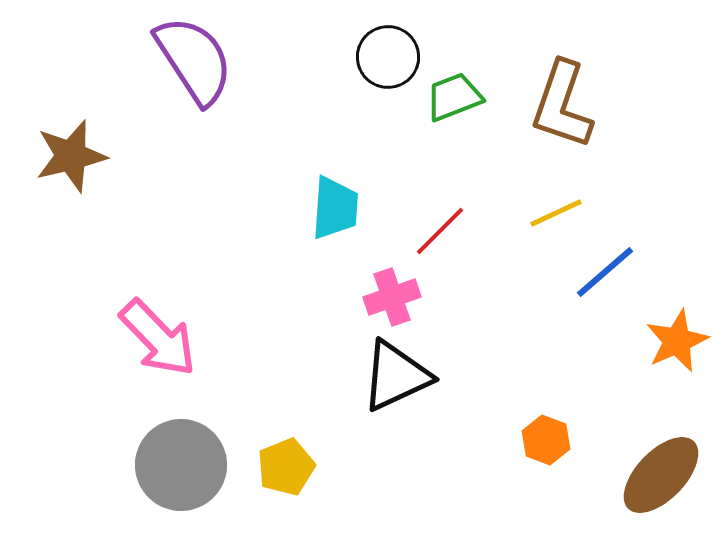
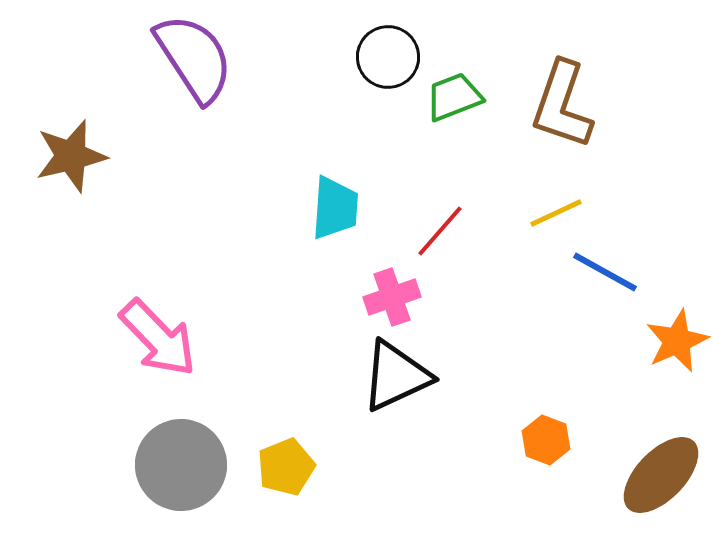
purple semicircle: moved 2 px up
red line: rotated 4 degrees counterclockwise
blue line: rotated 70 degrees clockwise
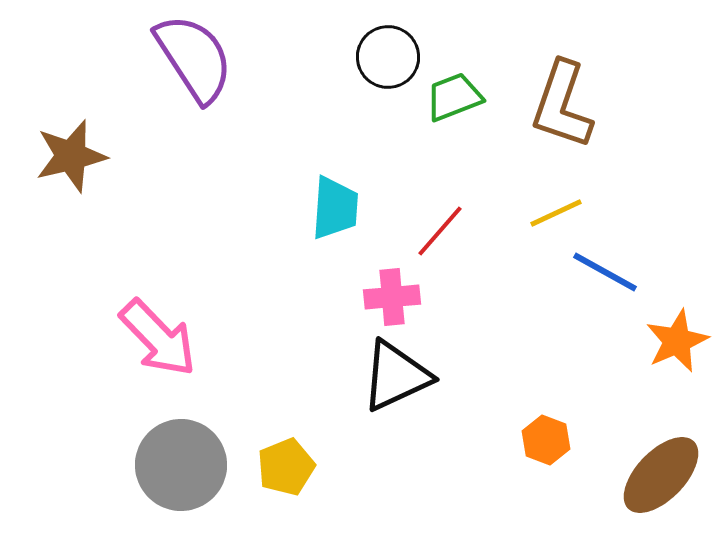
pink cross: rotated 14 degrees clockwise
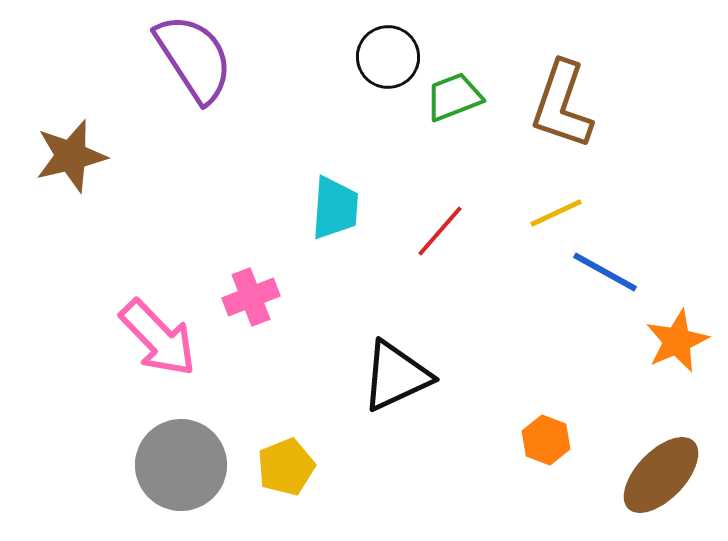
pink cross: moved 141 px left; rotated 16 degrees counterclockwise
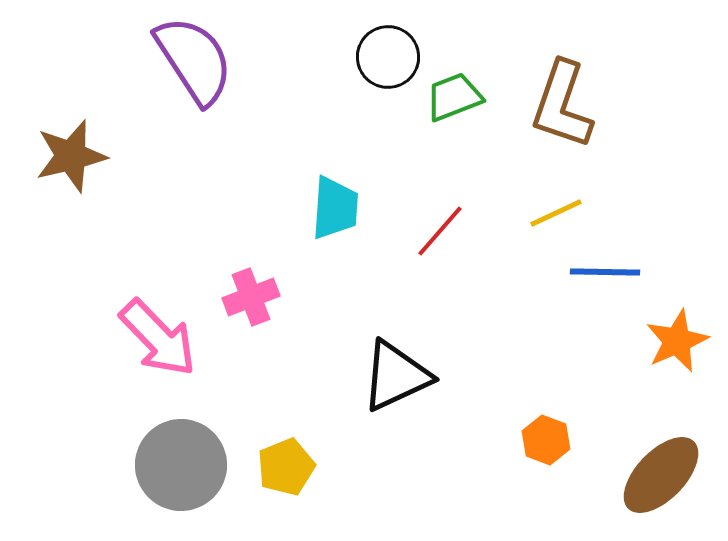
purple semicircle: moved 2 px down
blue line: rotated 28 degrees counterclockwise
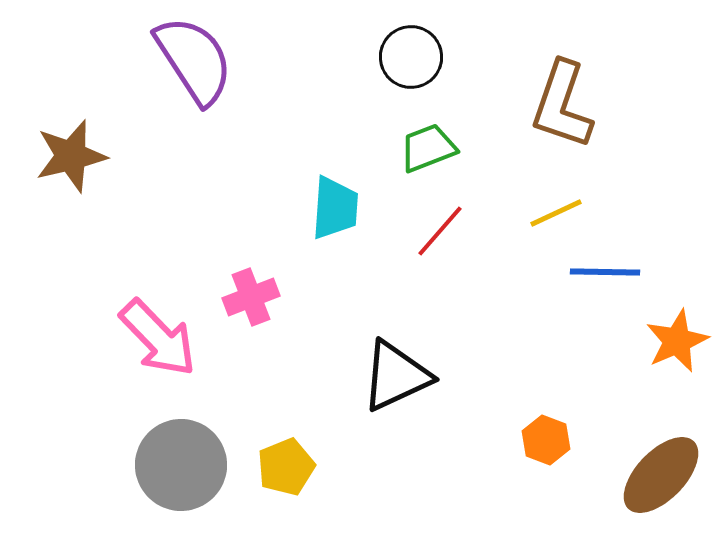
black circle: moved 23 px right
green trapezoid: moved 26 px left, 51 px down
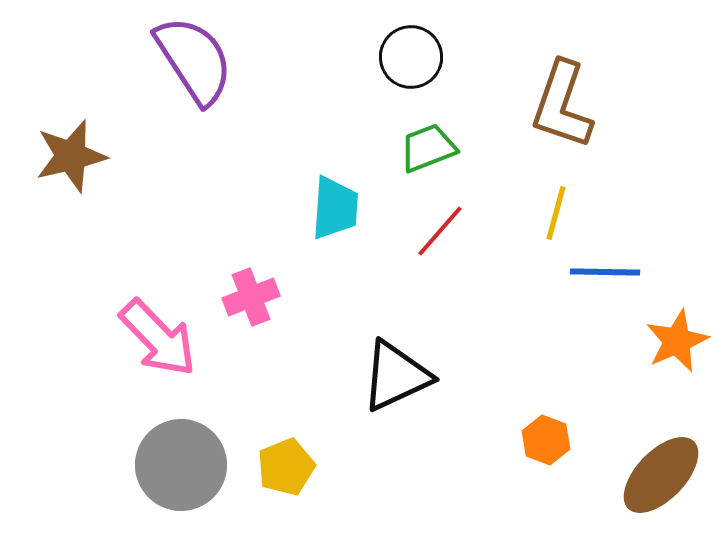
yellow line: rotated 50 degrees counterclockwise
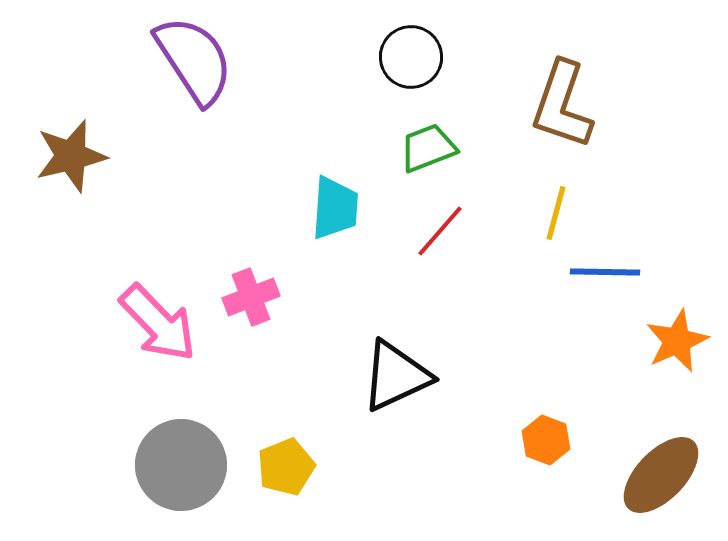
pink arrow: moved 15 px up
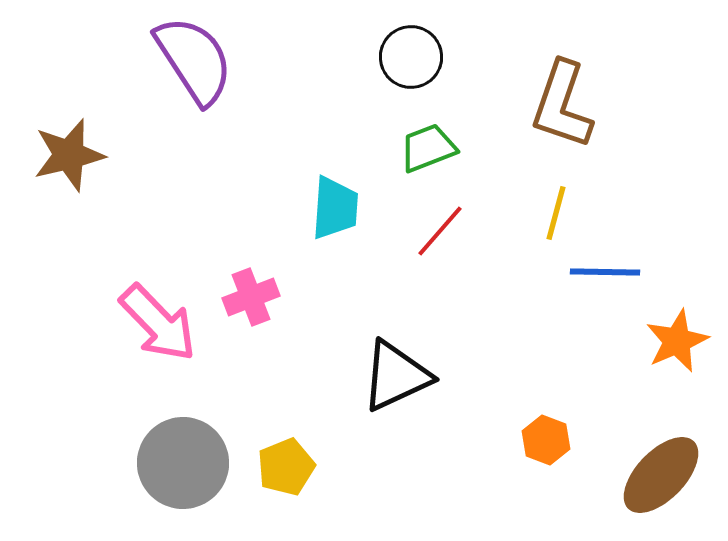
brown star: moved 2 px left, 1 px up
gray circle: moved 2 px right, 2 px up
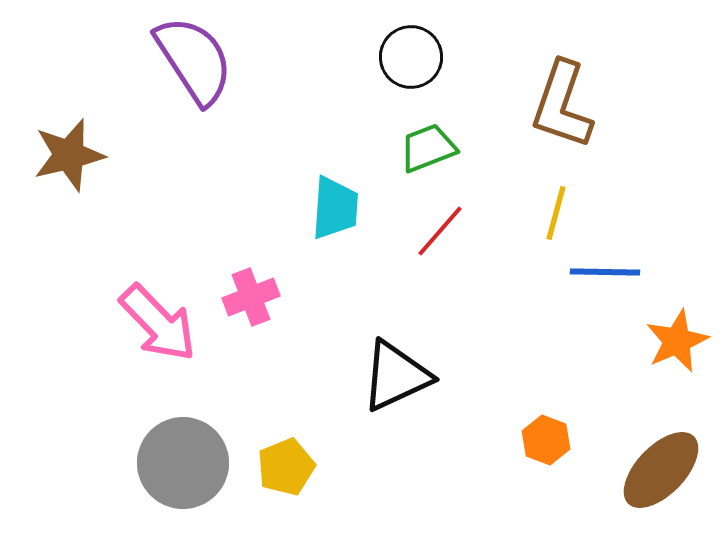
brown ellipse: moved 5 px up
